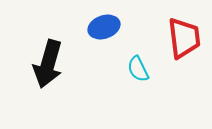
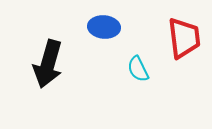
blue ellipse: rotated 24 degrees clockwise
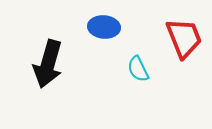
red trapezoid: rotated 15 degrees counterclockwise
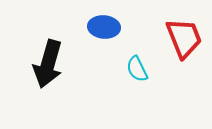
cyan semicircle: moved 1 px left
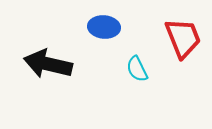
red trapezoid: moved 1 px left
black arrow: rotated 87 degrees clockwise
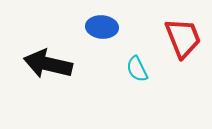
blue ellipse: moved 2 px left
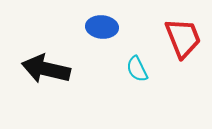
black arrow: moved 2 px left, 5 px down
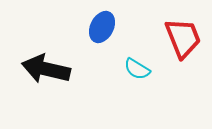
blue ellipse: rotated 68 degrees counterclockwise
cyan semicircle: rotated 32 degrees counterclockwise
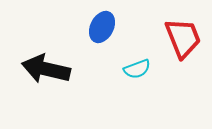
cyan semicircle: rotated 52 degrees counterclockwise
